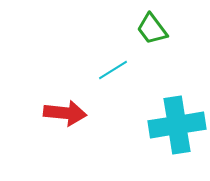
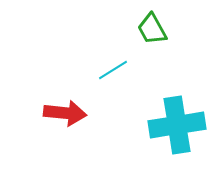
green trapezoid: rotated 8 degrees clockwise
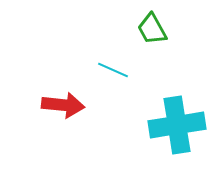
cyan line: rotated 56 degrees clockwise
red arrow: moved 2 px left, 8 px up
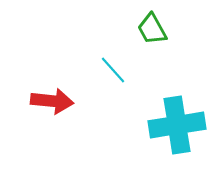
cyan line: rotated 24 degrees clockwise
red arrow: moved 11 px left, 4 px up
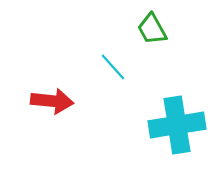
cyan line: moved 3 px up
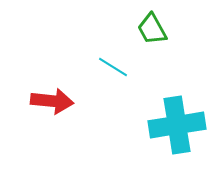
cyan line: rotated 16 degrees counterclockwise
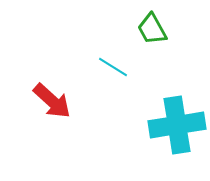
red arrow: rotated 36 degrees clockwise
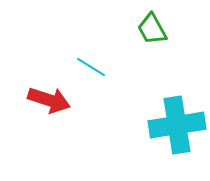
cyan line: moved 22 px left
red arrow: moved 3 px left, 1 px up; rotated 24 degrees counterclockwise
